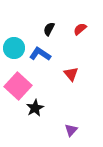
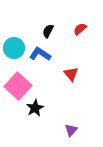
black semicircle: moved 1 px left, 2 px down
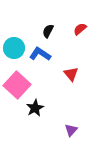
pink square: moved 1 px left, 1 px up
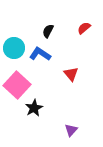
red semicircle: moved 4 px right, 1 px up
black star: moved 1 px left
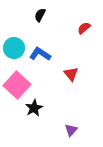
black semicircle: moved 8 px left, 16 px up
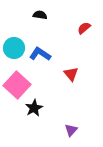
black semicircle: rotated 72 degrees clockwise
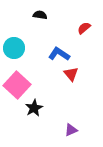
blue L-shape: moved 19 px right
purple triangle: rotated 24 degrees clockwise
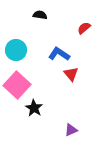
cyan circle: moved 2 px right, 2 px down
black star: rotated 12 degrees counterclockwise
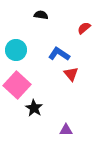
black semicircle: moved 1 px right
purple triangle: moved 5 px left; rotated 24 degrees clockwise
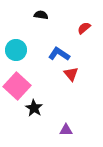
pink square: moved 1 px down
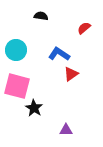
black semicircle: moved 1 px down
red triangle: rotated 35 degrees clockwise
pink square: rotated 28 degrees counterclockwise
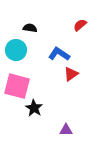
black semicircle: moved 11 px left, 12 px down
red semicircle: moved 4 px left, 3 px up
